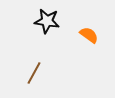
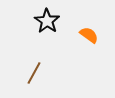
black star: rotated 25 degrees clockwise
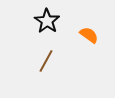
brown line: moved 12 px right, 12 px up
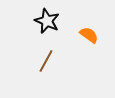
black star: rotated 10 degrees counterclockwise
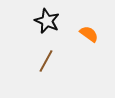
orange semicircle: moved 1 px up
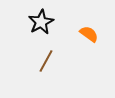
black star: moved 6 px left, 1 px down; rotated 20 degrees clockwise
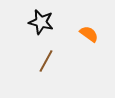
black star: rotated 30 degrees counterclockwise
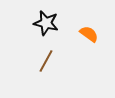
black star: moved 5 px right, 1 px down
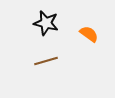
brown line: rotated 45 degrees clockwise
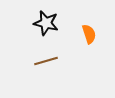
orange semicircle: rotated 36 degrees clockwise
